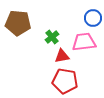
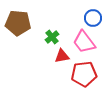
pink trapezoid: rotated 120 degrees counterclockwise
red pentagon: moved 19 px right, 7 px up; rotated 15 degrees counterclockwise
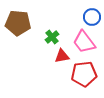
blue circle: moved 1 px left, 1 px up
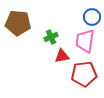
green cross: moved 1 px left; rotated 16 degrees clockwise
pink trapezoid: moved 1 px right, 1 px up; rotated 45 degrees clockwise
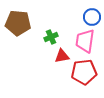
red pentagon: moved 2 px up
